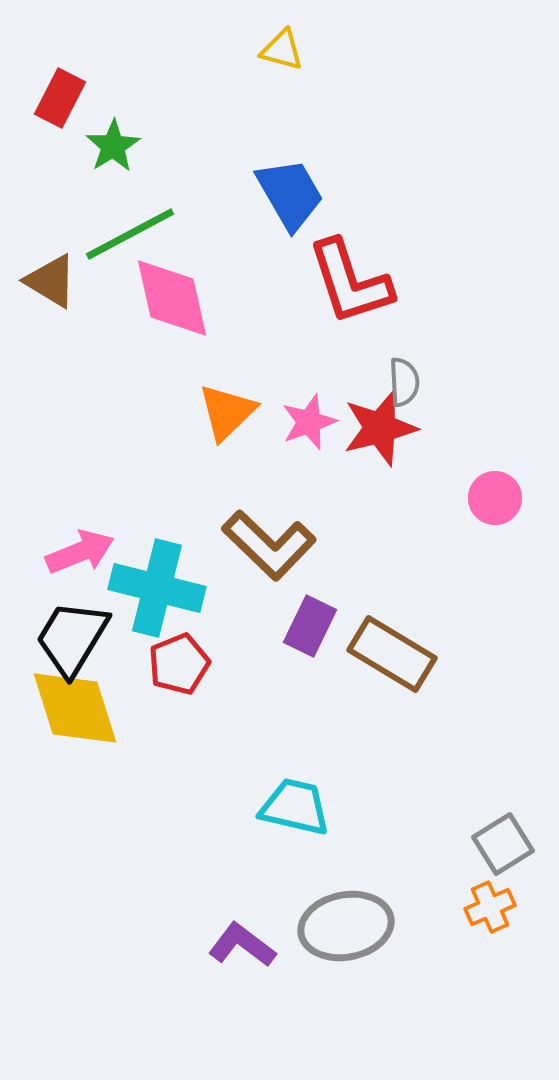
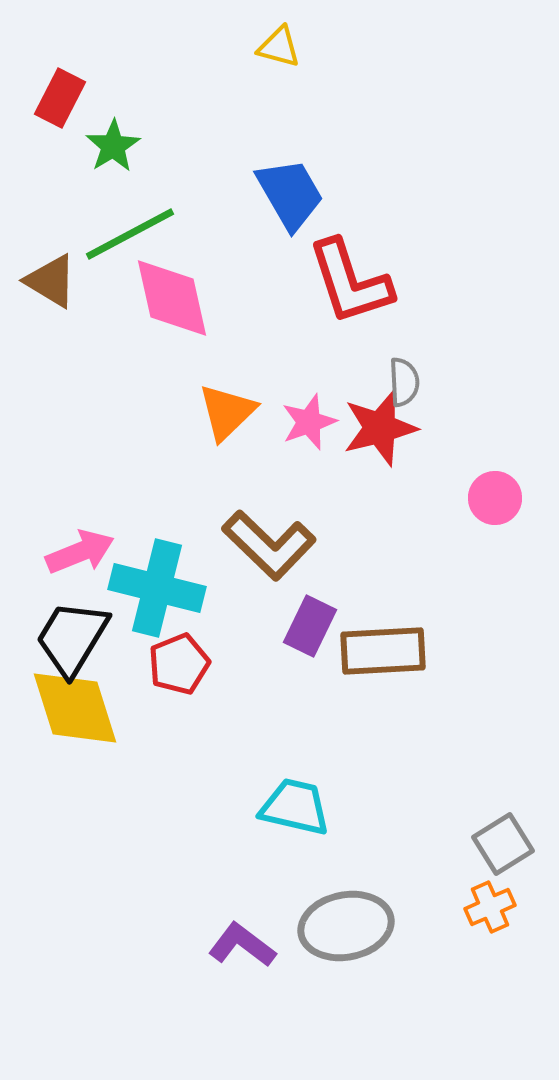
yellow triangle: moved 3 px left, 3 px up
brown rectangle: moved 9 px left, 3 px up; rotated 34 degrees counterclockwise
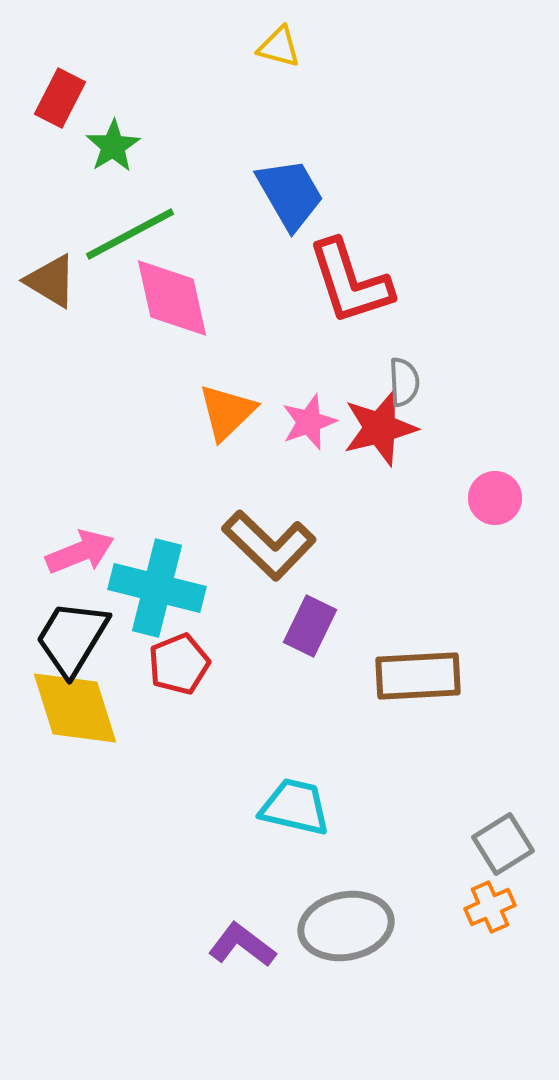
brown rectangle: moved 35 px right, 25 px down
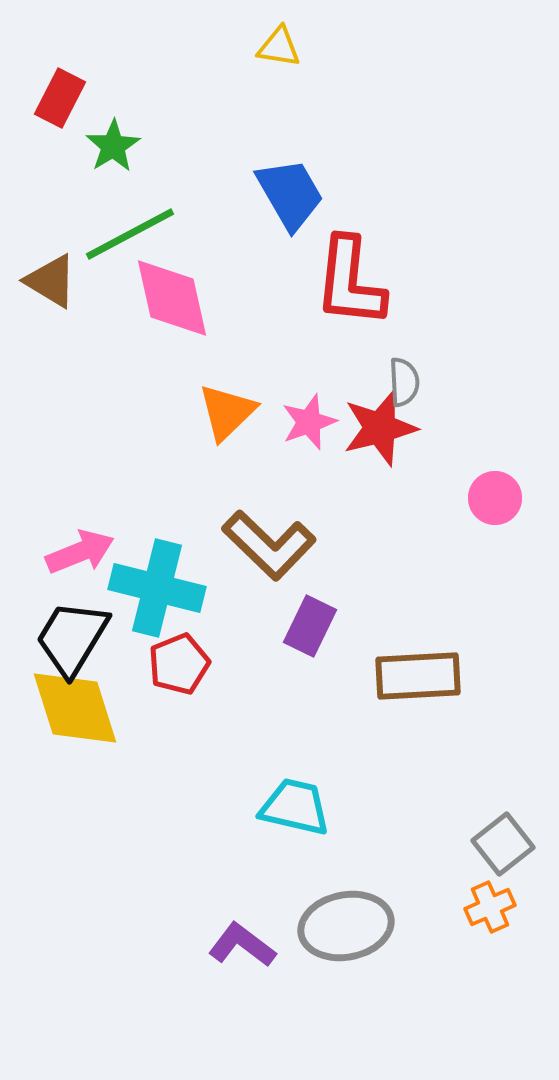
yellow triangle: rotated 6 degrees counterclockwise
red L-shape: rotated 24 degrees clockwise
gray square: rotated 6 degrees counterclockwise
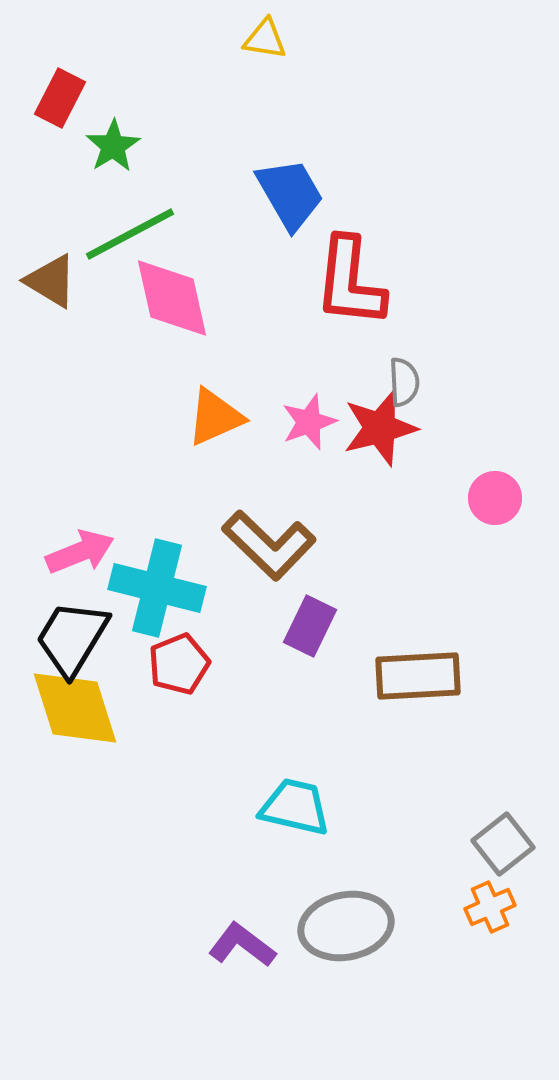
yellow triangle: moved 14 px left, 8 px up
orange triangle: moved 12 px left, 5 px down; rotated 20 degrees clockwise
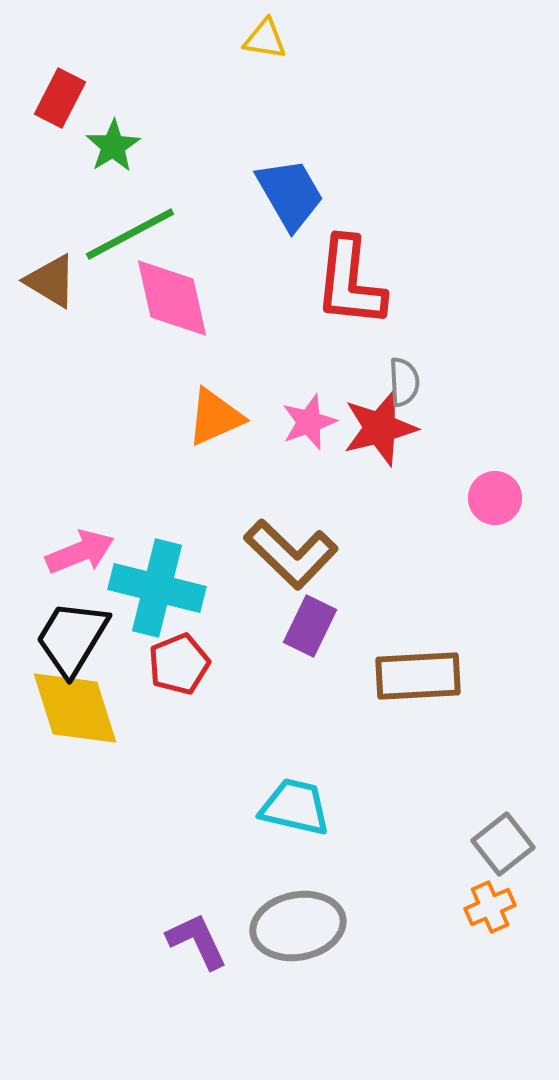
brown L-shape: moved 22 px right, 9 px down
gray ellipse: moved 48 px left
purple L-shape: moved 45 px left, 4 px up; rotated 28 degrees clockwise
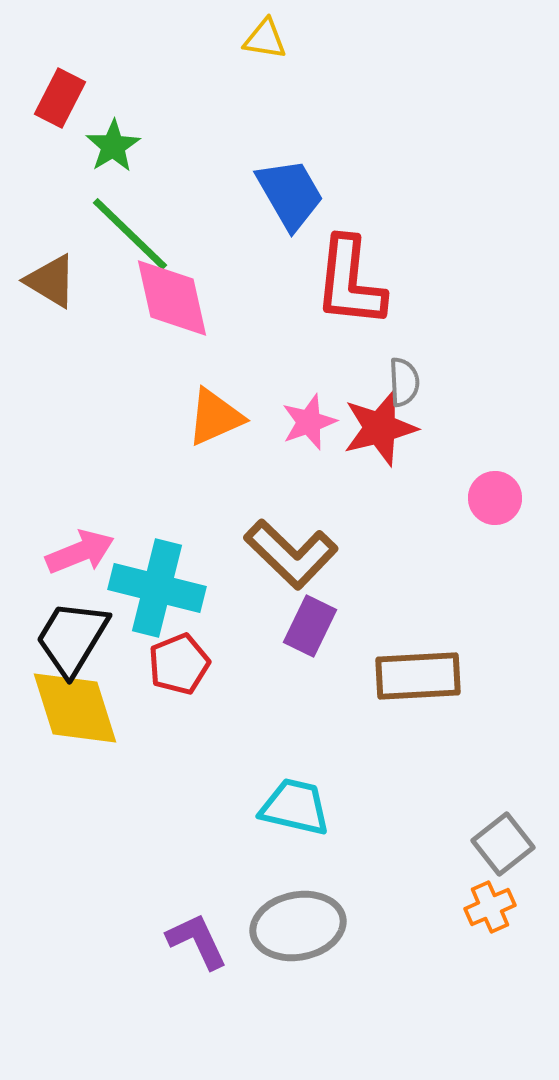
green line: rotated 72 degrees clockwise
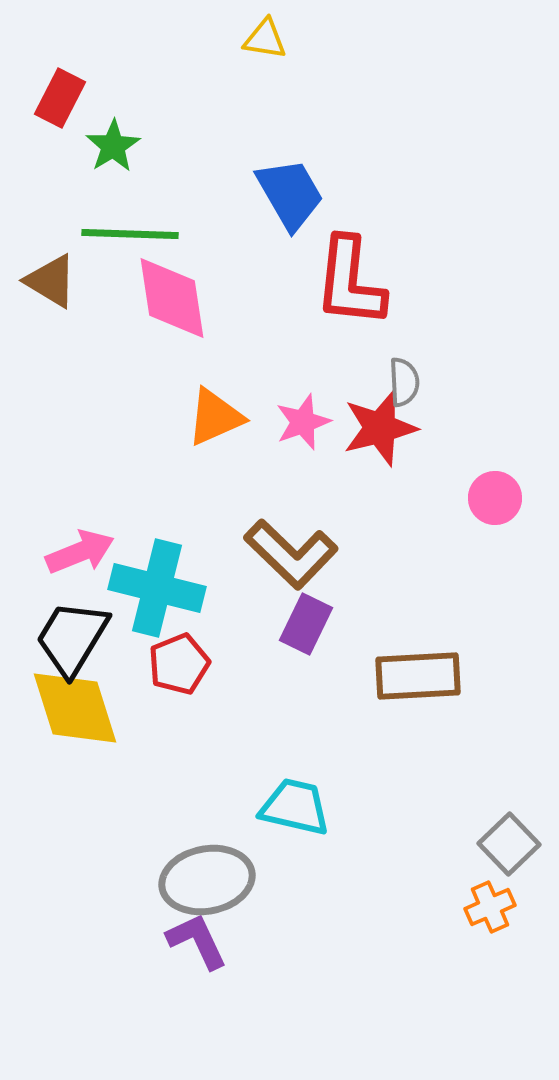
green line: rotated 42 degrees counterclockwise
pink diamond: rotated 4 degrees clockwise
pink star: moved 6 px left
purple rectangle: moved 4 px left, 2 px up
gray square: moved 6 px right; rotated 6 degrees counterclockwise
gray ellipse: moved 91 px left, 46 px up
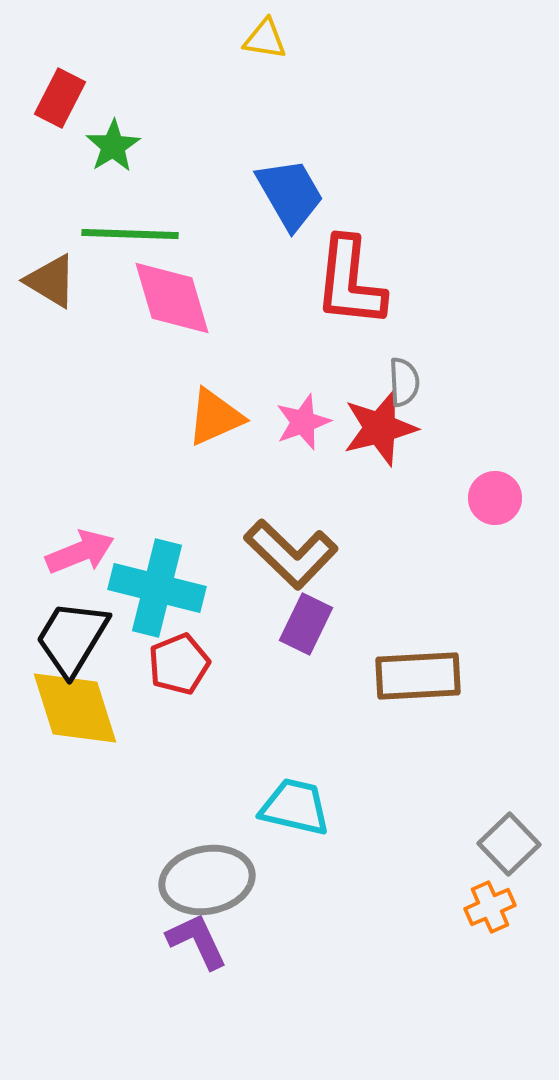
pink diamond: rotated 8 degrees counterclockwise
